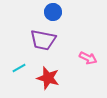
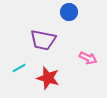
blue circle: moved 16 px right
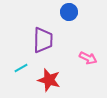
purple trapezoid: rotated 100 degrees counterclockwise
cyan line: moved 2 px right
red star: moved 1 px right, 2 px down
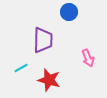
pink arrow: rotated 42 degrees clockwise
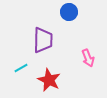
red star: rotated 10 degrees clockwise
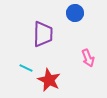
blue circle: moved 6 px right, 1 px down
purple trapezoid: moved 6 px up
cyan line: moved 5 px right; rotated 56 degrees clockwise
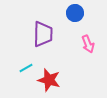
pink arrow: moved 14 px up
cyan line: rotated 56 degrees counterclockwise
red star: rotated 10 degrees counterclockwise
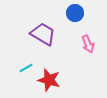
purple trapezoid: rotated 60 degrees counterclockwise
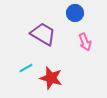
pink arrow: moved 3 px left, 2 px up
red star: moved 2 px right, 2 px up
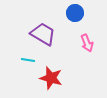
pink arrow: moved 2 px right, 1 px down
cyan line: moved 2 px right, 8 px up; rotated 40 degrees clockwise
